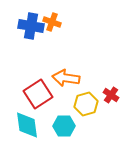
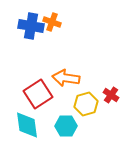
cyan hexagon: moved 2 px right
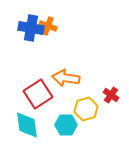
orange cross: moved 4 px left, 4 px down
blue cross: moved 2 px down
yellow hexagon: moved 5 px down
cyan hexagon: moved 1 px up
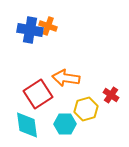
blue cross: moved 1 px left, 2 px down
cyan hexagon: moved 1 px left, 1 px up
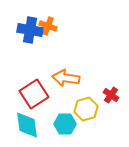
red square: moved 4 px left
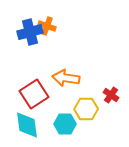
orange cross: moved 1 px left
blue cross: moved 2 px down; rotated 25 degrees counterclockwise
yellow hexagon: rotated 15 degrees clockwise
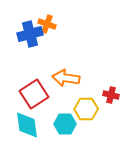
orange cross: moved 2 px up
blue cross: moved 2 px down
red cross: rotated 21 degrees counterclockwise
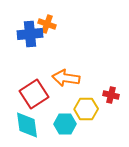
blue cross: rotated 10 degrees clockwise
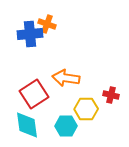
cyan hexagon: moved 1 px right, 2 px down
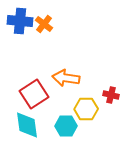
orange cross: moved 3 px left; rotated 18 degrees clockwise
blue cross: moved 10 px left, 13 px up; rotated 10 degrees clockwise
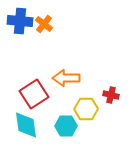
orange arrow: rotated 8 degrees counterclockwise
cyan diamond: moved 1 px left
